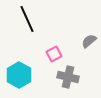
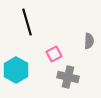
black line: moved 3 px down; rotated 8 degrees clockwise
gray semicircle: rotated 133 degrees clockwise
cyan hexagon: moved 3 px left, 5 px up
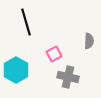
black line: moved 1 px left
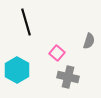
gray semicircle: rotated 14 degrees clockwise
pink square: moved 3 px right, 1 px up; rotated 21 degrees counterclockwise
cyan hexagon: moved 1 px right
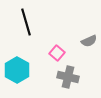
gray semicircle: rotated 49 degrees clockwise
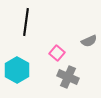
black line: rotated 24 degrees clockwise
gray cross: rotated 10 degrees clockwise
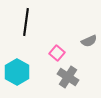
cyan hexagon: moved 2 px down
gray cross: rotated 10 degrees clockwise
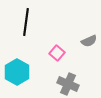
gray cross: moved 7 px down; rotated 10 degrees counterclockwise
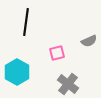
pink square: rotated 35 degrees clockwise
gray cross: rotated 15 degrees clockwise
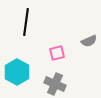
gray cross: moved 13 px left; rotated 15 degrees counterclockwise
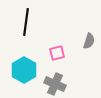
gray semicircle: rotated 49 degrees counterclockwise
cyan hexagon: moved 7 px right, 2 px up
